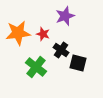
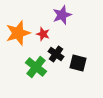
purple star: moved 3 px left, 1 px up
orange star: rotated 10 degrees counterclockwise
black cross: moved 5 px left, 4 px down
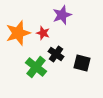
red star: moved 1 px up
black square: moved 4 px right
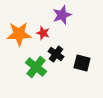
orange star: moved 1 px right, 1 px down; rotated 15 degrees clockwise
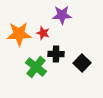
purple star: rotated 18 degrees clockwise
black cross: rotated 35 degrees counterclockwise
black square: rotated 30 degrees clockwise
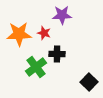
red star: moved 1 px right
black cross: moved 1 px right
black square: moved 7 px right, 19 px down
green cross: rotated 15 degrees clockwise
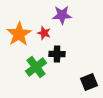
orange star: rotated 30 degrees counterclockwise
black square: rotated 24 degrees clockwise
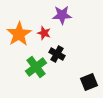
black cross: rotated 28 degrees clockwise
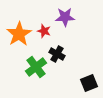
purple star: moved 3 px right, 2 px down
red star: moved 2 px up
black square: moved 1 px down
